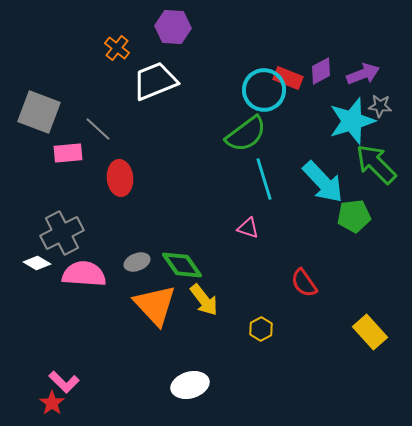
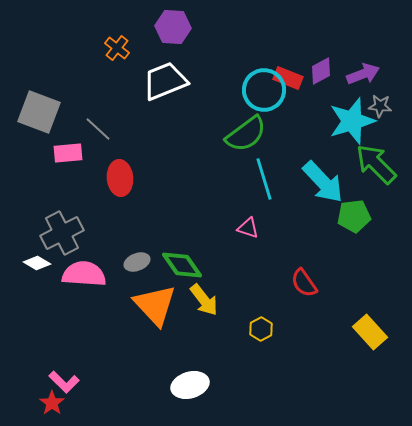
white trapezoid: moved 10 px right
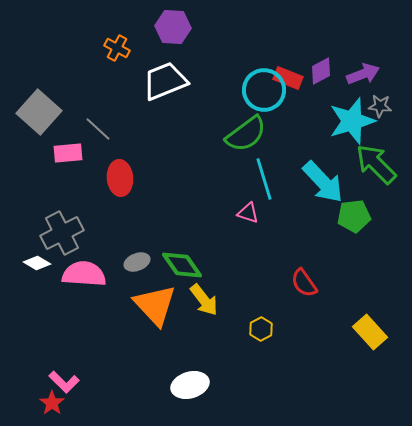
orange cross: rotated 10 degrees counterclockwise
gray square: rotated 21 degrees clockwise
pink triangle: moved 15 px up
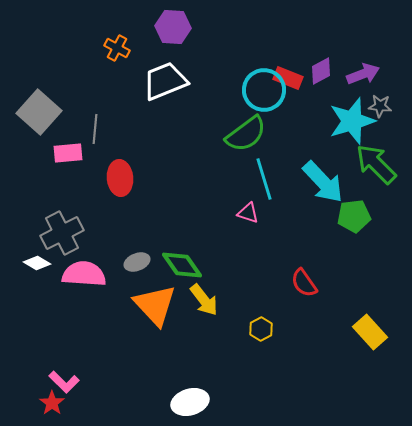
gray line: moved 3 px left; rotated 52 degrees clockwise
white ellipse: moved 17 px down
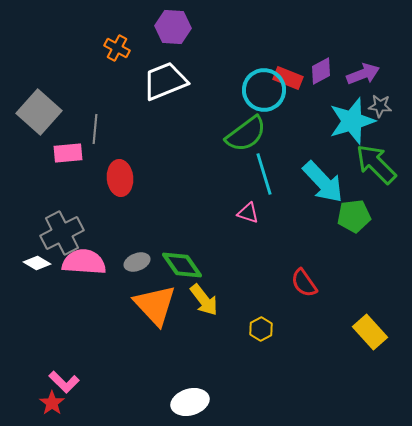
cyan line: moved 5 px up
pink semicircle: moved 12 px up
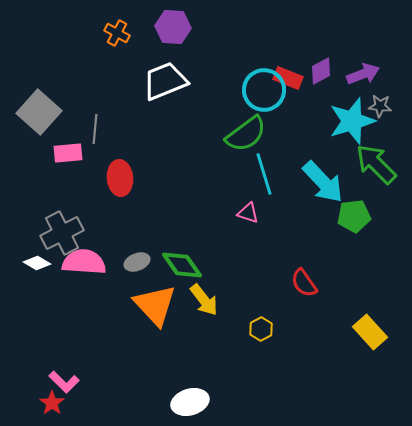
orange cross: moved 15 px up
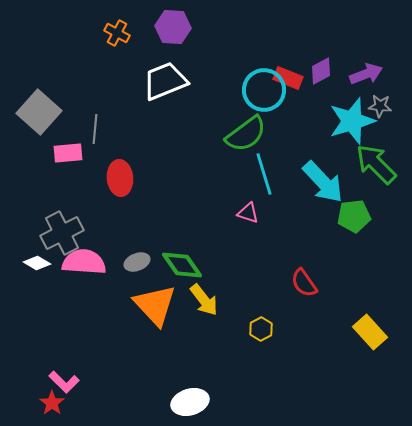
purple arrow: moved 3 px right
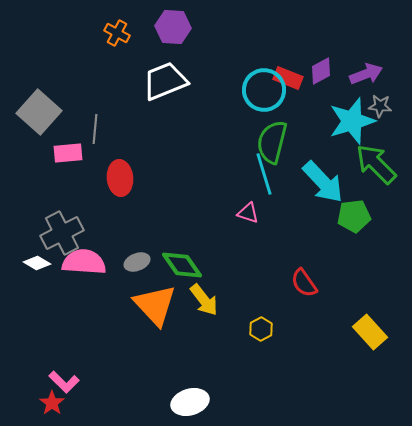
green semicircle: moved 26 px right, 8 px down; rotated 141 degrees clockwise
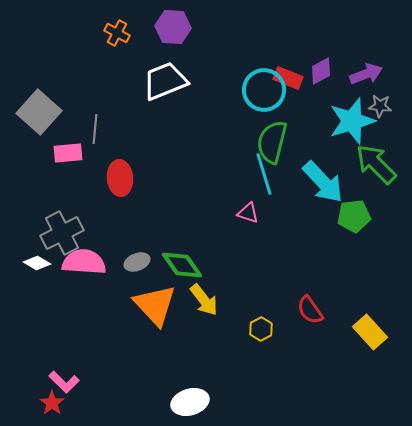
red semicircle: moved 6 px right, 27 px down
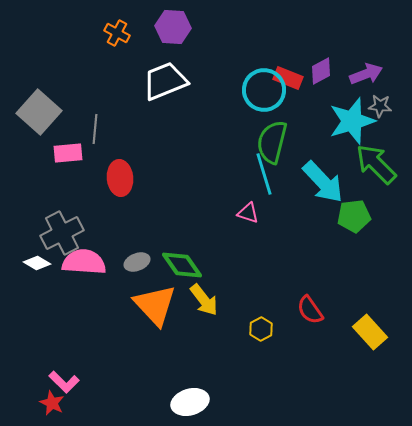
red star: rotated 10 degrees counterclockwise
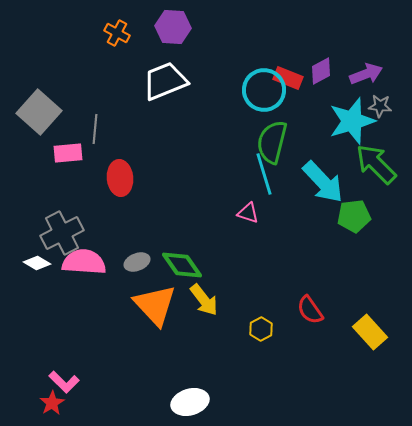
red star: rotated 15 degrees clockwise
